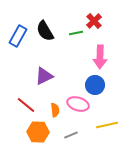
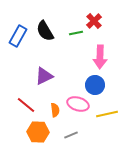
yellow line: moved 11 px up
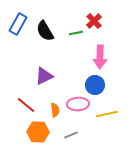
blue rectangle: moved 12 px up
pink ellipse: rotated 20 degrees counterclockwise
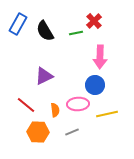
gray line: moved 1 px right, 3 px up
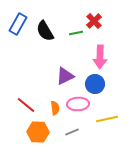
purple triangle: moved 21 px right
blue circle: moved 1 px up
orange semicircle: moved 2 px up
yellow line: moved 5 px down
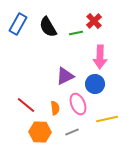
black semicircle: moved 3 px right, 4 px up
pink ellipse: rotated 70 degrees clockwise
orange hexagon: moved 2 px right
